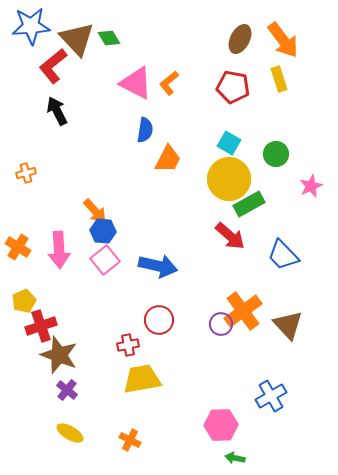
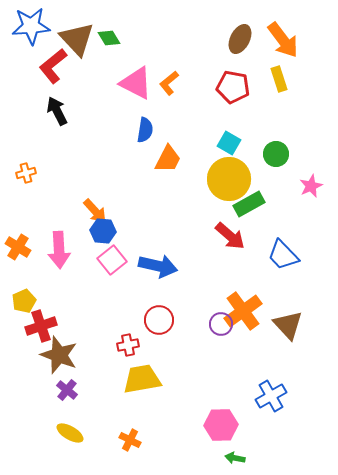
pink square at (105, 260): moved 7 px right
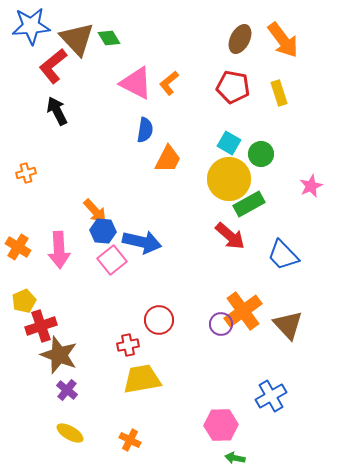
yellow rectangle at (279, 79): moved 14 px down
green circle at (276, 154): moved 15 px left
blue arrow at (158, 266): moved 16 px left, 24 px up
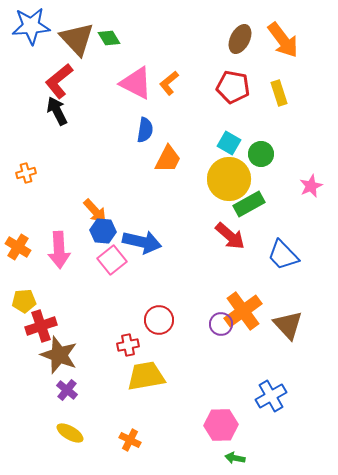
red L-shape at (53, 66): moved 6 px right, 15 px down
yellow pentagon at (24, 301): rotated 20 degrees clockwise
yellow trapezoid at (142, 379): moved 4 px right, 3 px up
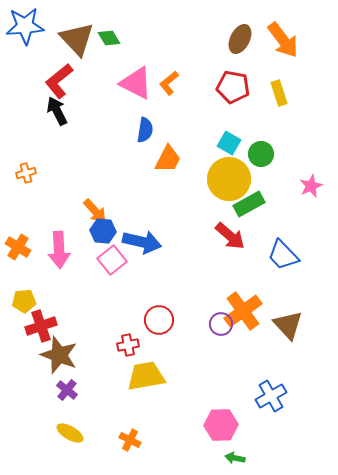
blue star at (31, 26): moved 6 px left
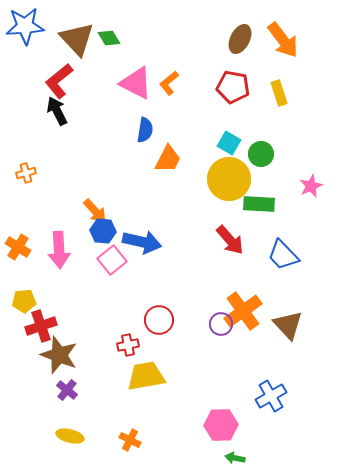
green rectangle at (249, 204): moved 10 px right; rotated 32 degrees clockwise
red arrow at (230, 236): moved 4 px down; rotated 8 degrees clockwise
yellow ellipse at (70, 433): moved 3 px down; rotated 16 degrees counterclockwise
